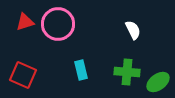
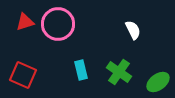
green cross: moved 8 px left; rotated 30 degrees clockwise
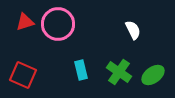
green ellipse: moved 5 px left, 7 px up
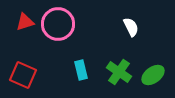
white semicircle: moved 2 px left, 3 px up
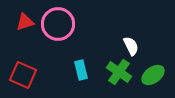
white semicircle: moved 19 px down
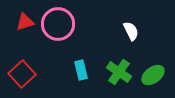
white semicircle: moved 15 px up
red square: moved 1 px left, 1 px up; rotated 24 degrees clockwise
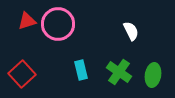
red triangle: moved 2 px right, 1 px up
green ellipse: rotated 45 degrees counterclockwise
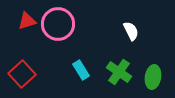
cyan rectangle: rotated 18 degrees counterclockwise
green ellipse: moved 2 px down
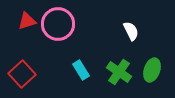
green ellipse: moved 1 px left, 7 px up; rotated 10 degrees clockwise
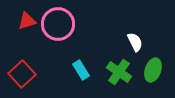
white semicircle: moved 4 px right, 11 px down
green ellipse: moved 1 px right
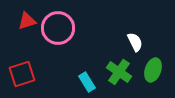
pink circle: moved 4 px down
cyan rectangle: moved 6 px right, 12 px down
red square: rotated 24 degrees clockwise
